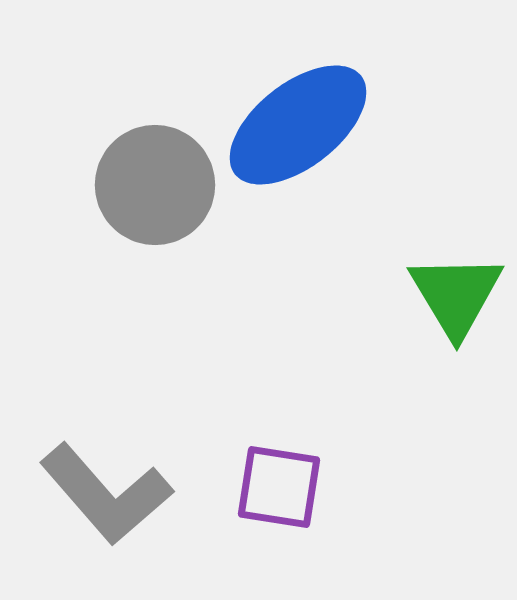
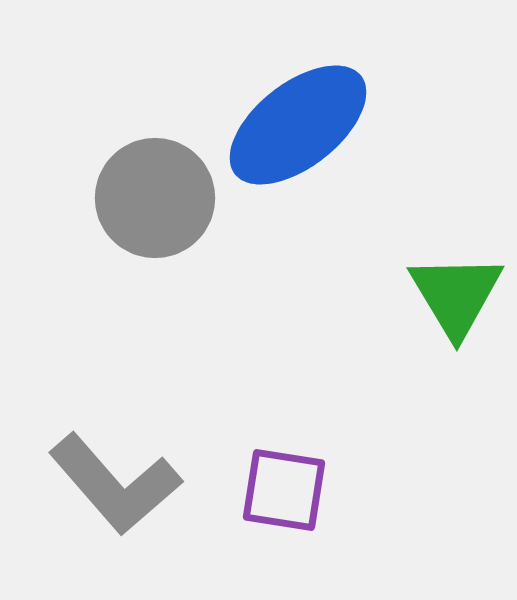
gray circle: moved 13 px down
purple square: moved 5 px right, 3 px down
gray L-shape: moved 9 px right, 10 px up
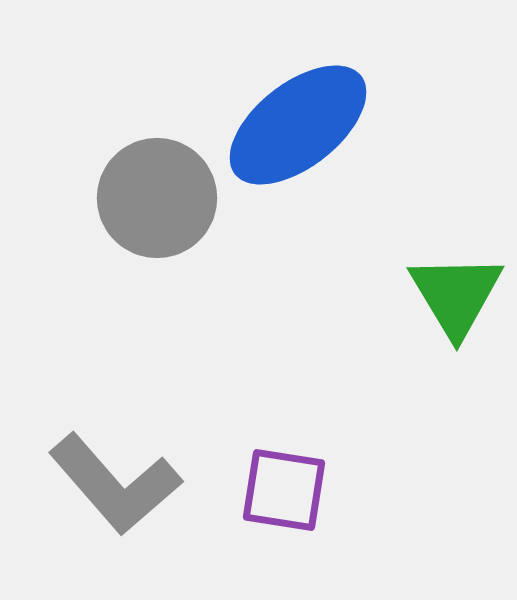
gray circle: moved 2 px right
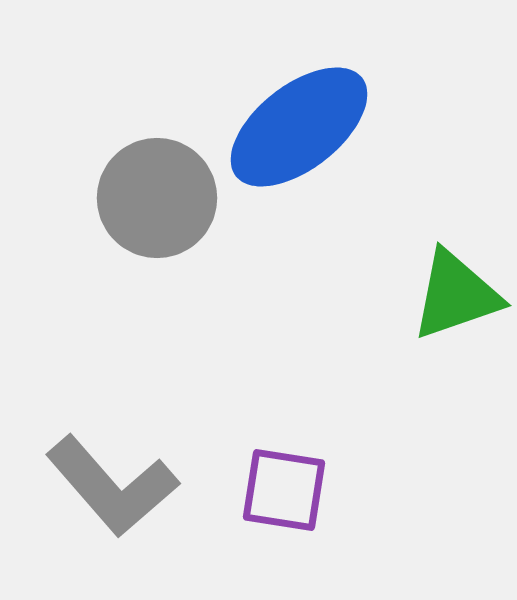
blue ellipse: moved 1 px right, 2 px down
green triangle: rotated 42 degrees clockwise
gray L-shape: moved 3 px left, 2 px down
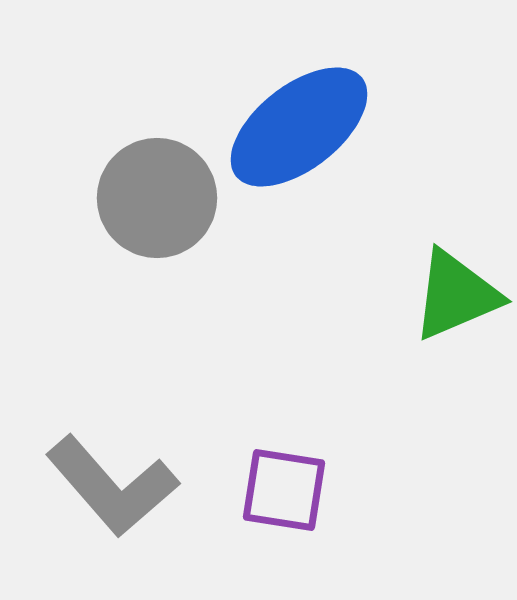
green triangle: rotated 4 degrees counterclockwise
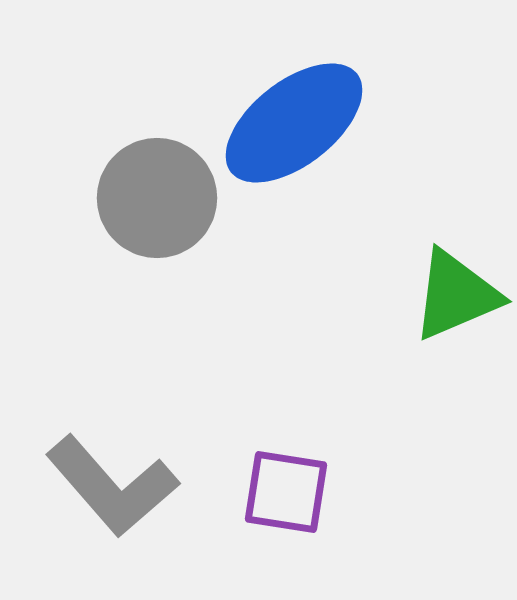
blue ellipse: moved 5 px left, 4 px up
purple square: moved 2 px right, 2 px down
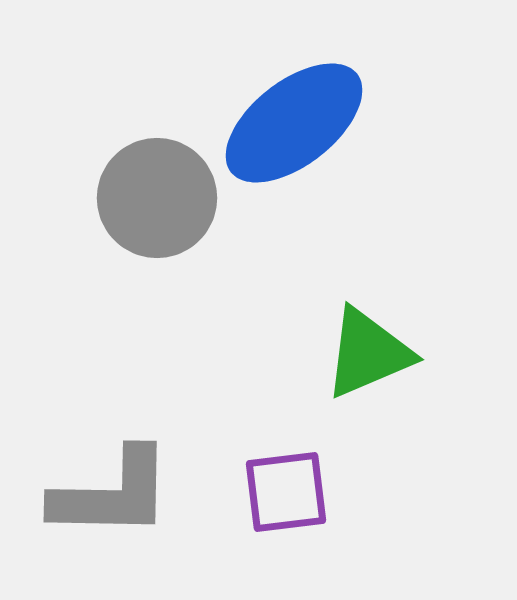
green triangle: moved 88 px left, 58 px down
gray L-shape: moved 8 px down; rotated 48 degrees counterclockwise
purple square: rotated 16 degrees counterclockwise
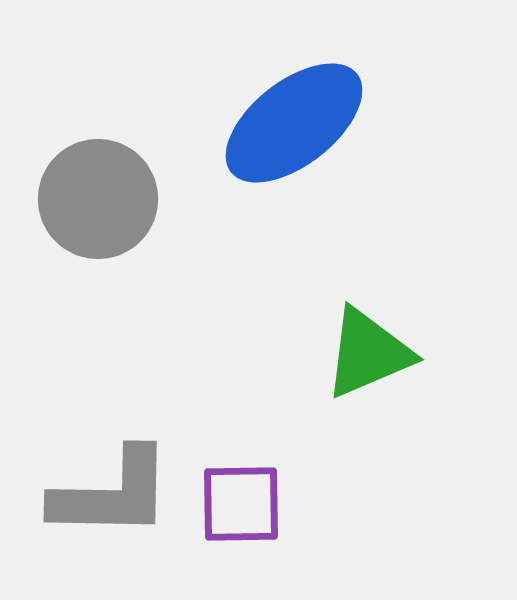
gray circle: moved 59 px left, 1 px down
purple square: moved 45 px left, 12 px down; rotated 6 degrees clockwise
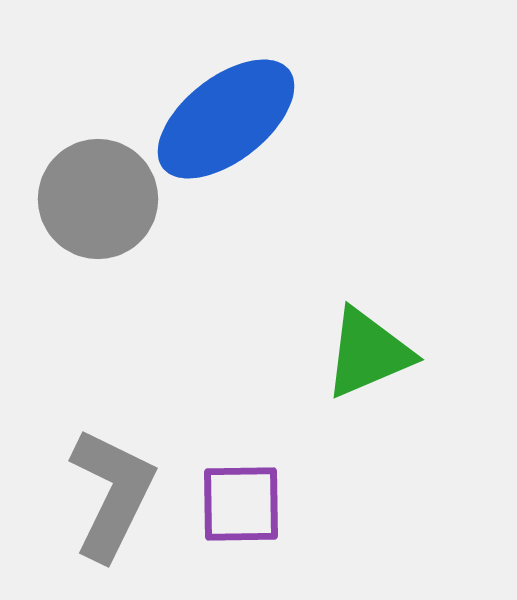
blue ellipse: moved 68 px left, 4 px up
gray L-shape: rotated 65 degrees counterclockwise
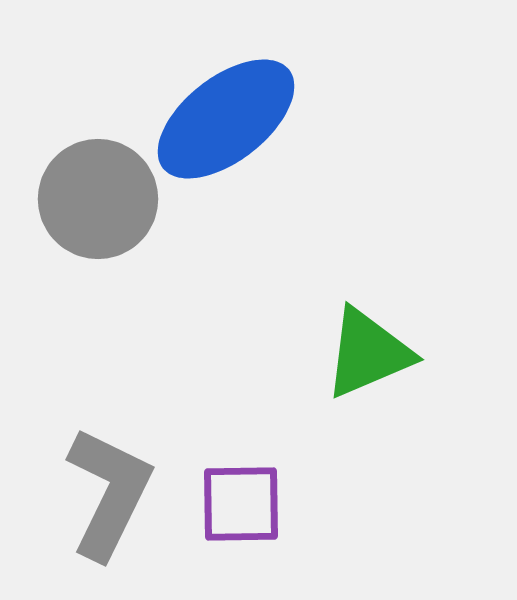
gray L-shape: moved 3 px left, 1 px up
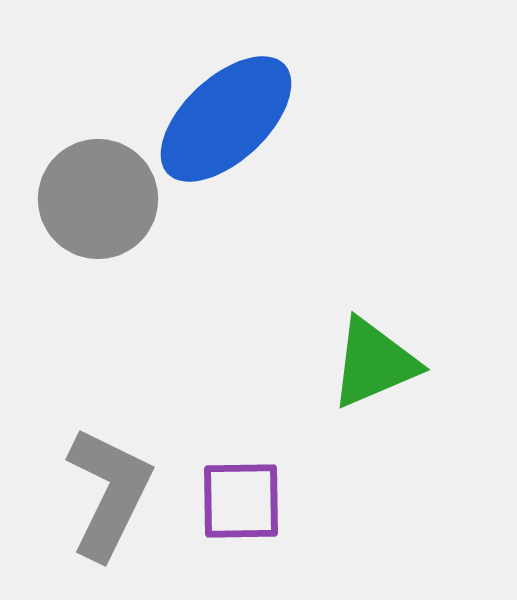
blue ellipse: rotated 5 degrees counterclockwise
green triangle: moved 6 px right, 10 px down
purple square: moved 3 px up
